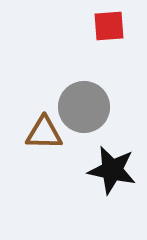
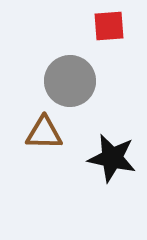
gray circle: moved 14 px left, 26 px up
black star: moved 12 px up
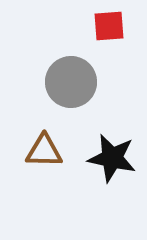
gray circle: moved 1 px right, 1 px down
brown triangle: moved 18 px down
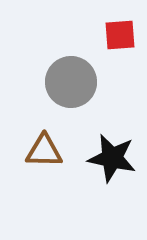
red square: moved 11 px right, 9 px down
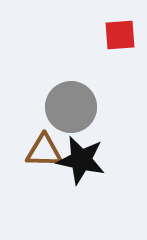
gray circle: moved 25 px down
black star: moved 31 px left, 2 px down
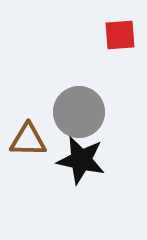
gray circle: moved 8 px right, 5 px down
brown triangle: moved 16 px left, 11 px up
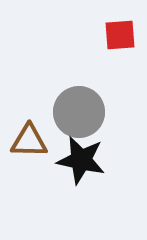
brown triangle: moved 1 px right, 1 px down
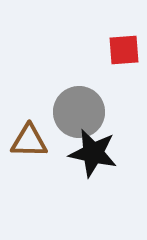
red square: moved 4 px right, 15 px down
black star: moved 12 px right, 7 px up
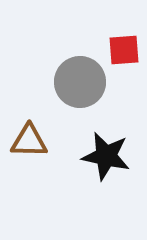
gray circle: moved 1 px right, 30 px up
black star: moved 13 px right, 3 px down
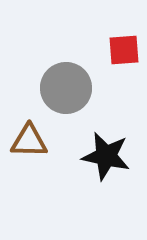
gray circle: moved 14 px left, 6 px down
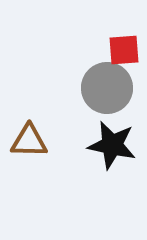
gray circle: moved 41 px right
black star: moved 6 px right, 11 px up
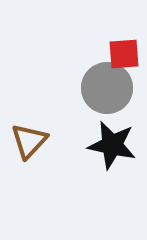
red square: moved 4 px down
brown triangle: rotated 48 degrees counterclockwise
